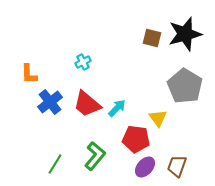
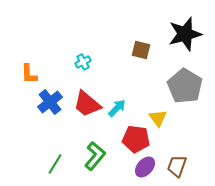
brown square: moved 11 px left, 12 px down
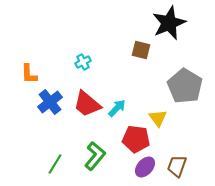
black star: moved 16 px left, 11 px up; rotated 8 degrees counterclockwise
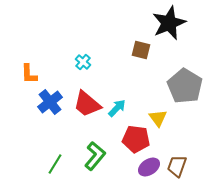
cyan cross: rotated 21 degrees counterclockwise
purple ellipse: moved 4 px right; rotated 15 degrees clockwise
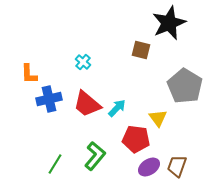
blue cross: moved 1 px left, 3 px up; rotated 25 degrees clockwise
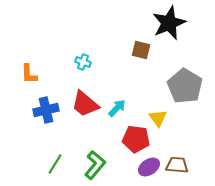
cyan cross: rotated 21 degrees counterclockwise
blue cross: moved 3 px left, 11 px down
red trapezoid: moved 2 px left
green L-shape: moved 9 px down
brown trapezoid: moved 1 px up; rotated 75 degrees clockwise
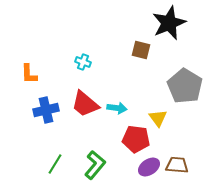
cyan arrow: rotated 54 degrees clockwise
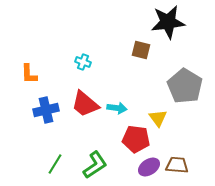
black star: moved 1 px left, 1 px up; rotated 16 degrees clockwise
green L-shape: rotated 16 degrees clockwise
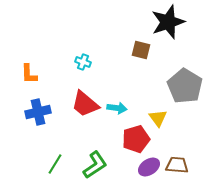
black star: rotated 12 degrees counterclockwise
blue cross: moved 8 px left, 2 px down
red pentagon: rotated 24 degrees counterclockwise
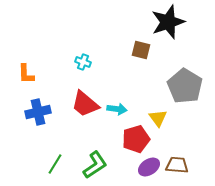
orange L-shape: moved 3 px left
cyan arrow: moved 1 px down
